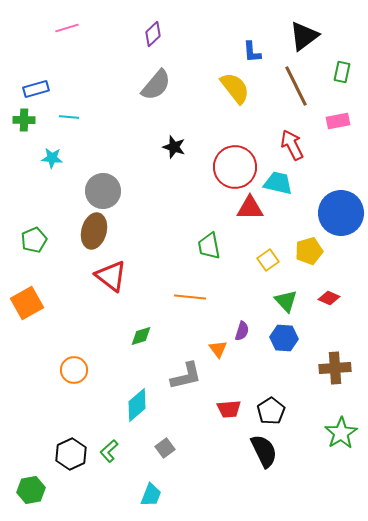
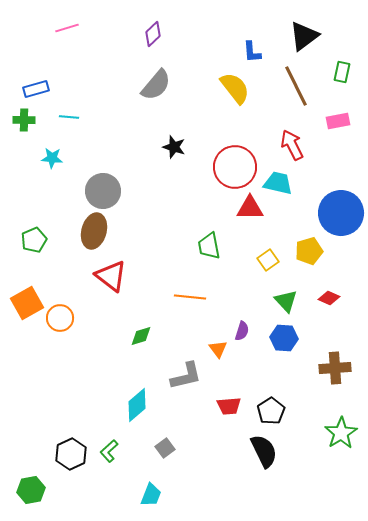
orange circle at (74, 370): moved 14 px left, 52 px up
red trapezoid at (229, 409): moved 3 px up
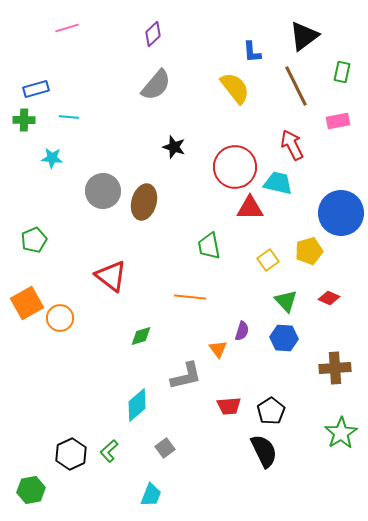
brown ellipse at (94, 231): moved 50 px right, 29 px up
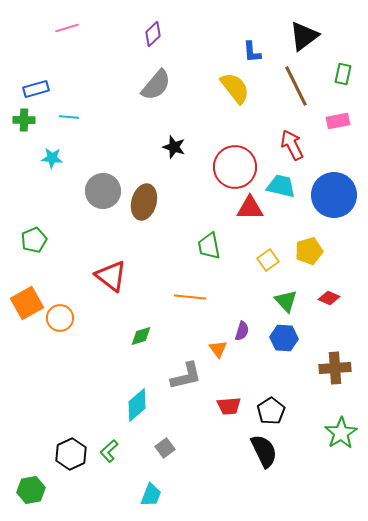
green rectangle at (342, 72): moved 1 px right, 2 px down
cyan trapezoid at (278, 183): moved 3 px right, 3 px down
blue circle at (341, 213): moved 7 px left, 18 px up
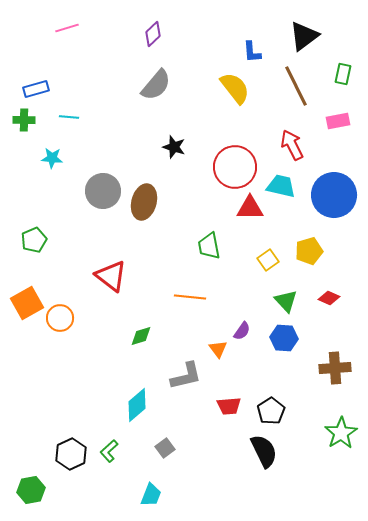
purple semicircle at (242, 331): rotated 18 degrees clockwise
